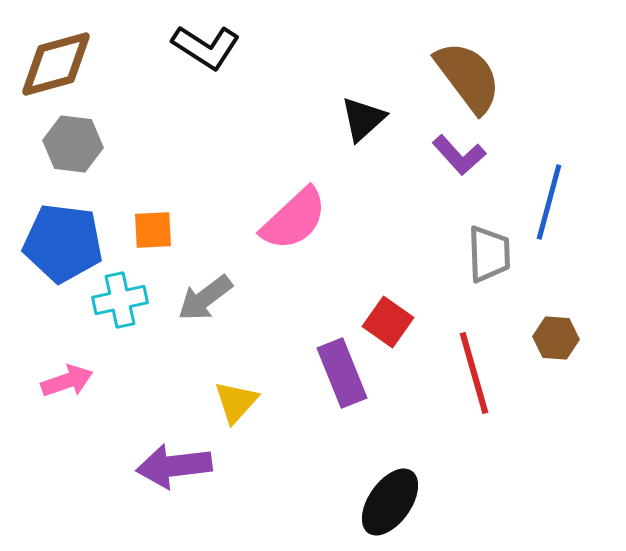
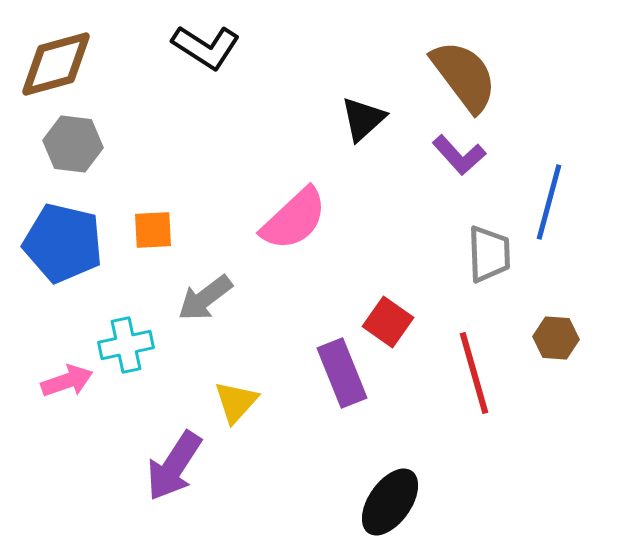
brown semicircle: moved 4 px left, 1 px up
blue pentagon: rotated 6 degrees clockwise
cyan cross: moved 6 px right, 45 px down
purple arrow: rotated 50 degrees counterclockwise
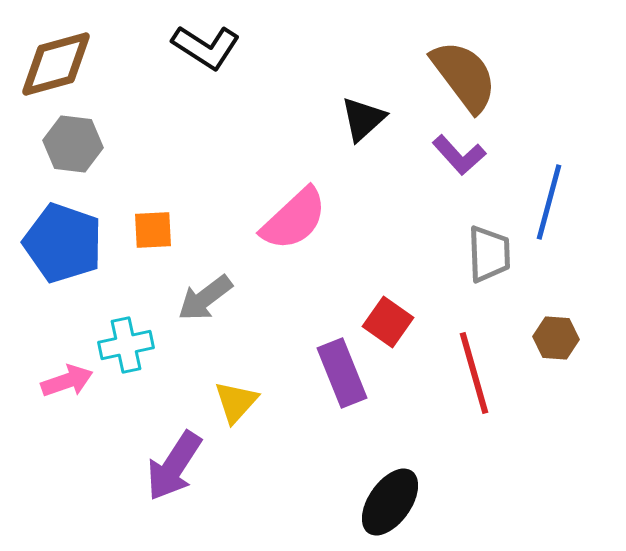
blue pentagon: rotated 6 degrees clockwise
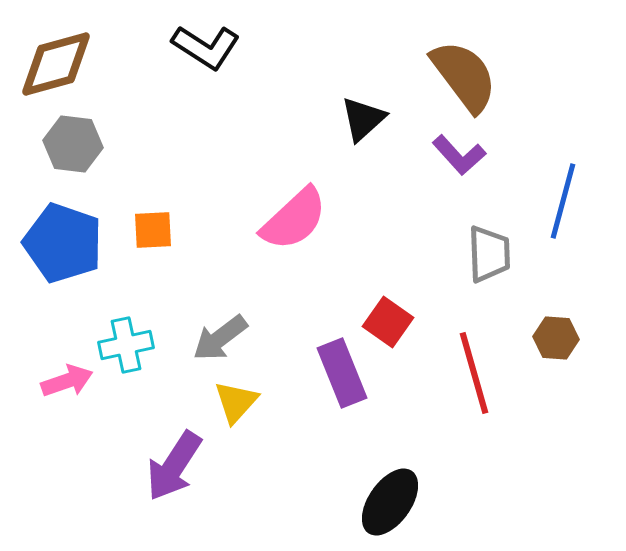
blue line: moved 14 px right, 1 px up
gray arrow: moved 15 px right, 40 px down
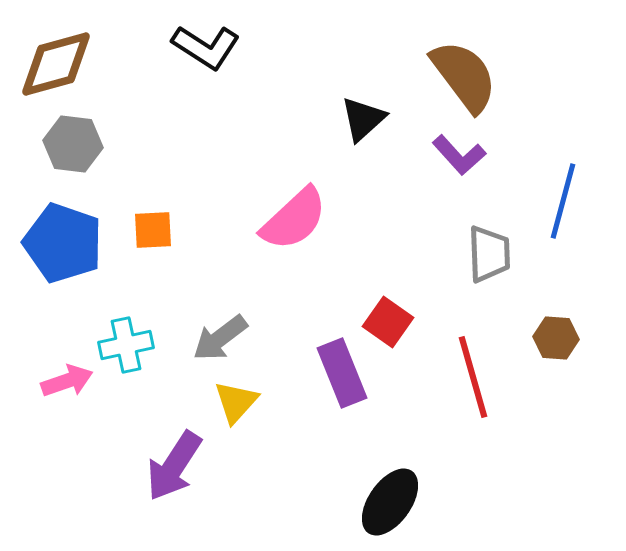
red line: moved 1 px left, 4 px down
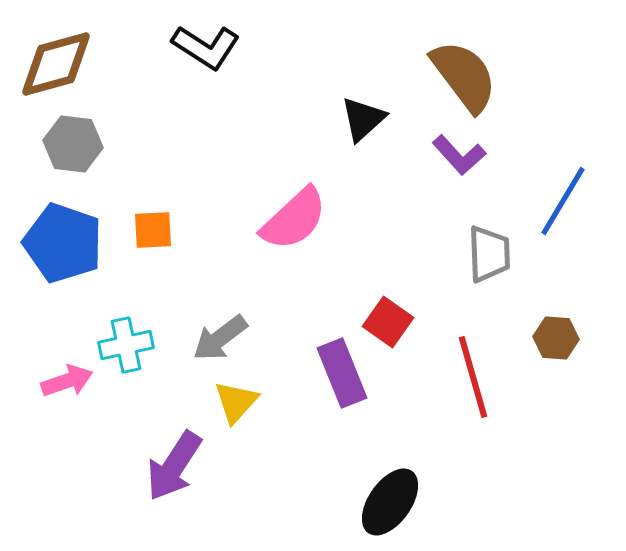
blue line: rotated 16 degrees clockwise
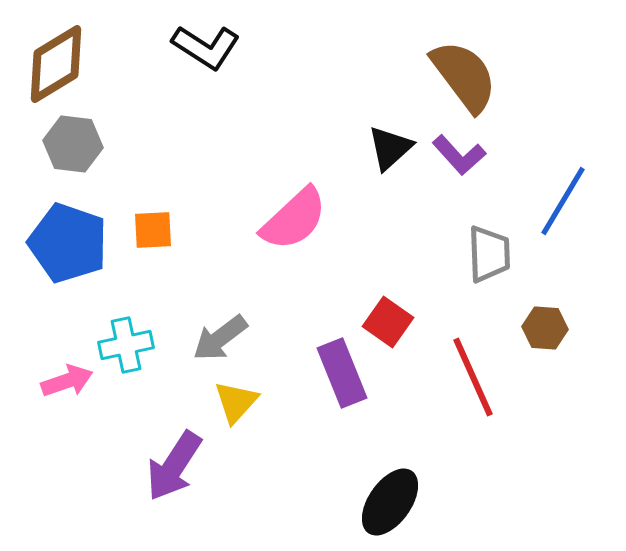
brown diamond: rotated 16 degrees counterclockwise
black triangle: moved 27 px right, 29 px down
blue pentagon: moved 5 px right
brown hexagon: moved 11 px left, 10 px up
red line: rotated 8 degrees counterclockwise
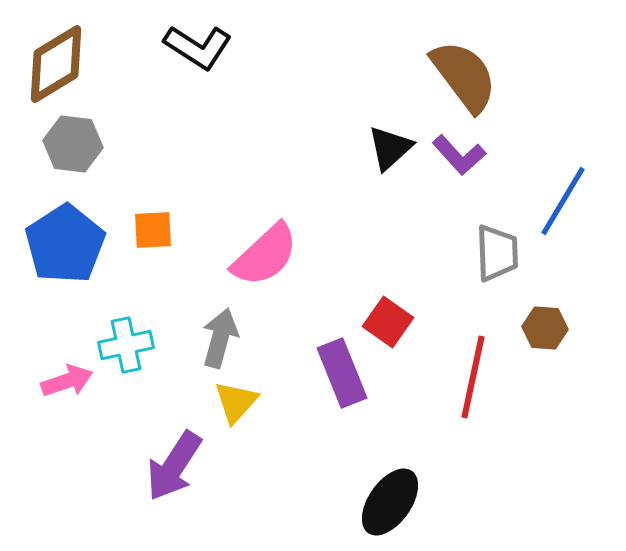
black L-shape: moved 8 px left
pink semicircle: moved 29 px left, 36 px down
blue pentagon: moved 3 px left, 1 px down; rotated 20 degrees clockwise
gray trapezoid: moved 8 px right, 1 px up
gray arrow: rotated 142 degrees clockwise
red line: rotated 36 degrees clockwise
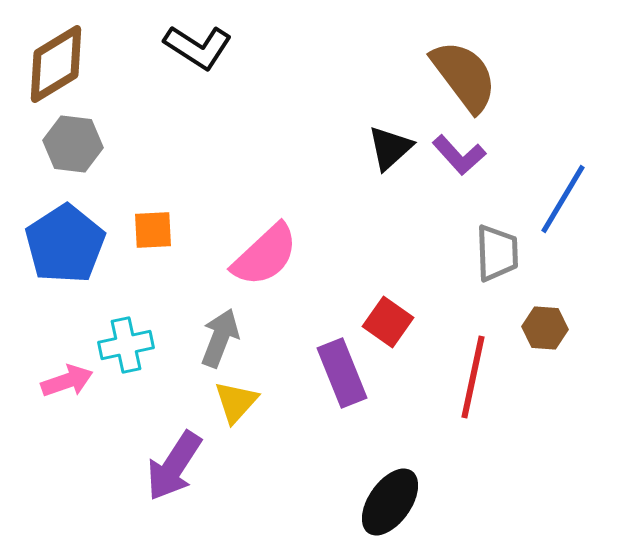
blue line: moved 2 px up
gray arrow: rotated 6 degrees clockwise
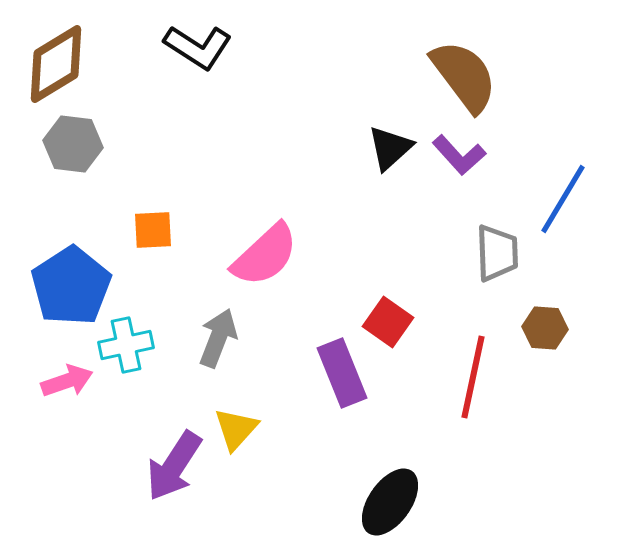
blue pentagon: moved 6 px right, 42 px down
gray arrow: moved 2 px left
yellow triangle: moved 27 px down
